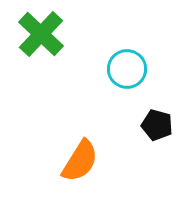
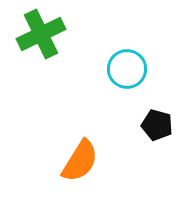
green cross: rotated 21 degrees clockwise
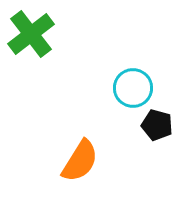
green cross: moved 10 px left; rotated 12 degrees counterclockwise
cyan circle: moved 6 px right, 19 px down
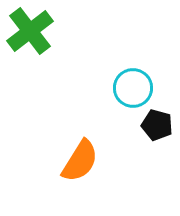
green cross: moved 1 px left, 3 px up
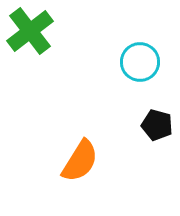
cyan circle: moved 7 px right, 26 px up
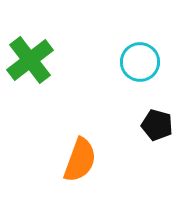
green cross: moved 29 px down
orange semicircle: moved 1 px up; rotated 12 degrees counterclockwise
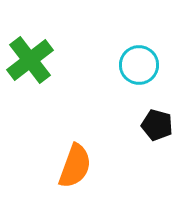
cyan circle: moved 1 px left, 3 px down
orange semicircle: moved 5 px left, 6 px down
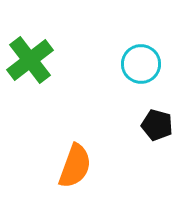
cyan circle: moved 2 px right, 1 px up
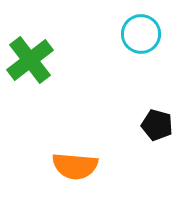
cyan circle: moved 30 px up
orange semicircle: rotated 75 degrees clockwise
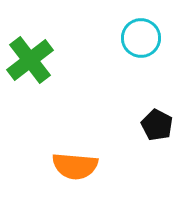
cyan circle: moved 4 px down
black pentagon: rotated 12 degrees clockwise
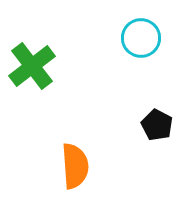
green cross: moved 2 px right, 6 px down
orange semicircle: rotated 99 degrees counterclockwise
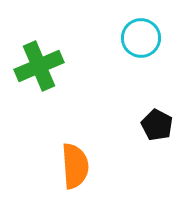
green cross: moved 7 px right; rotated 15 degrees clockwise
